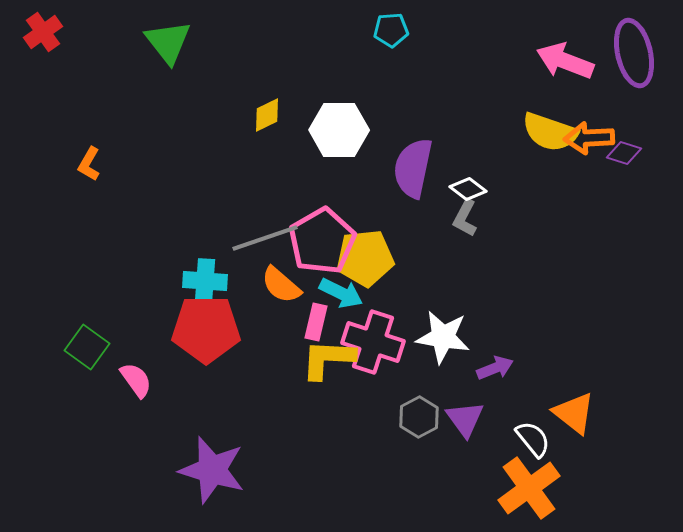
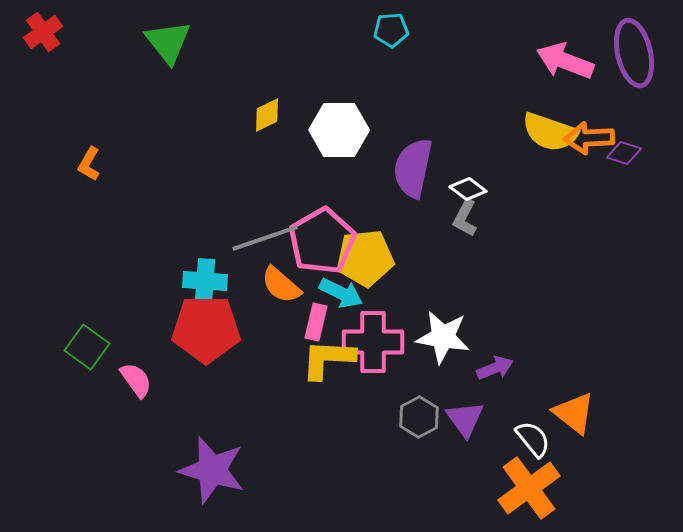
pink cross: rotated 18 degrees counterclockwise
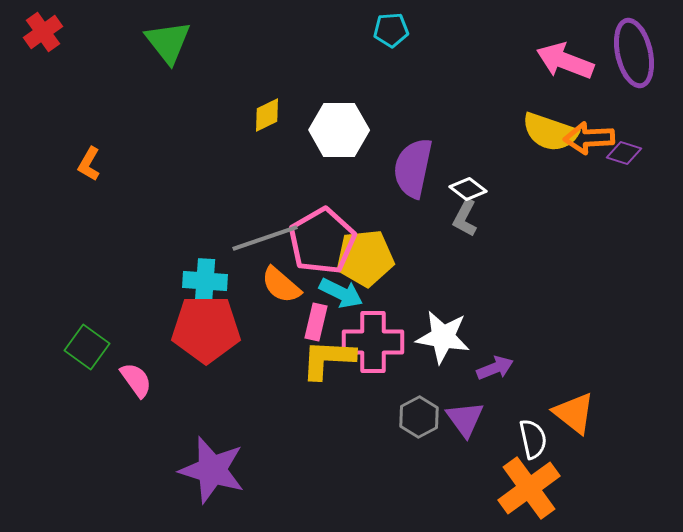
white semicircle: rotated 27 degrees clockwise
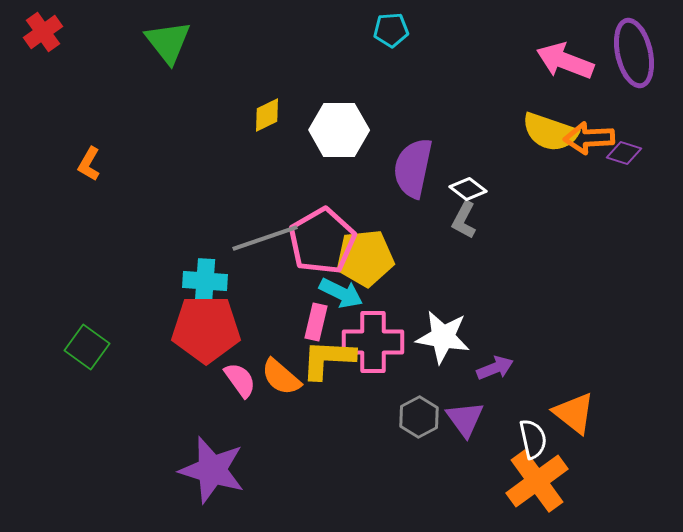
gray L-shape: moved 1 px left, 2 px down
orange semicircle: moved 92 px down
pink semicircle: moved 104 px right
orange cross: moved 8 px right, 7 px up
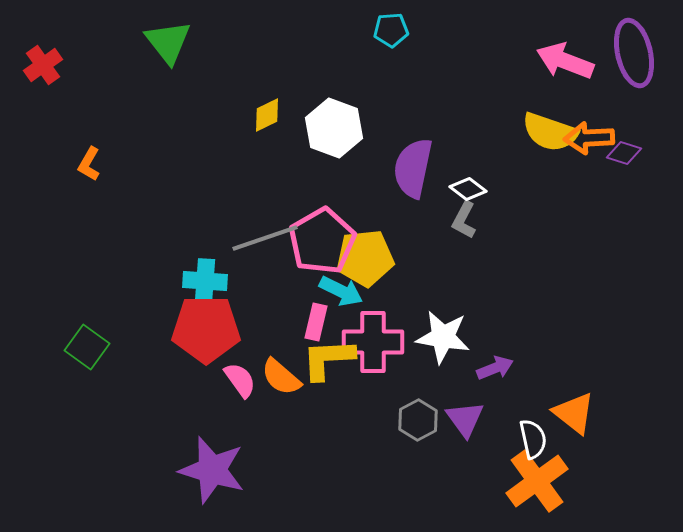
red cross: moved 33 px down
white hexagon: moved 5 px left, 2 px up; rotated 20 degrees clockwise
cyan arrow: moved 2 px up
yellow L-shape: rotated 6 degrees counterclockwise
gray hexagon: moved 1 px left, 3 px down
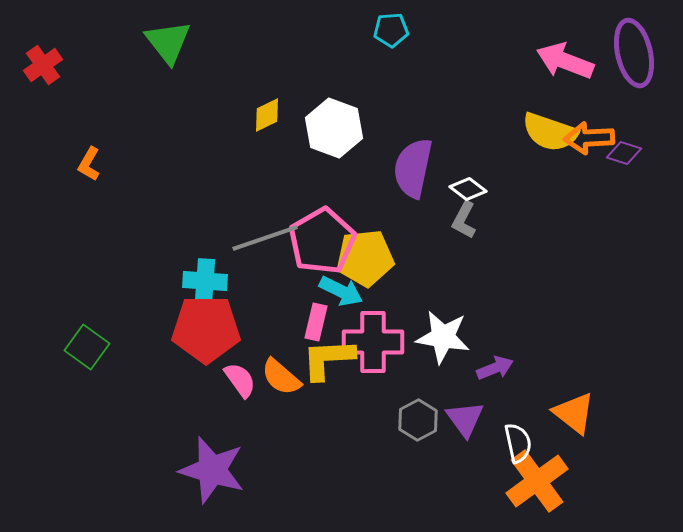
white semicircle: moved 15 px left, 4 px down
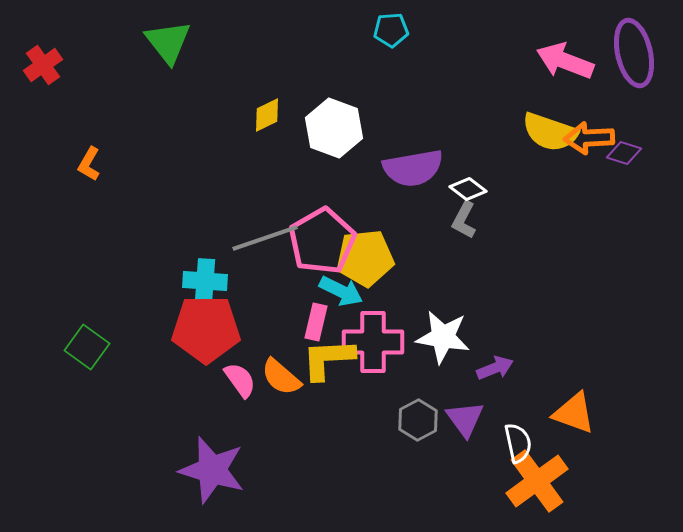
purple semicircle: rotated 112 degrees counterclockwise
orange triangle: rotated 18 degrees counterclockwise
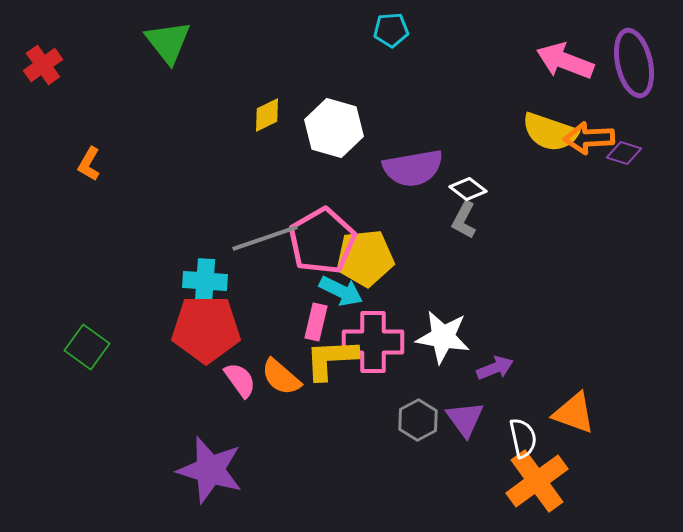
purple ellipse: moved 10 px down
white hexagon: rotated 4 degrees counterclockwise
yellow L-shape: moved 3 px right
white semicircle: moved 5 px right, 5 px up
purple star: moved 2 px left
